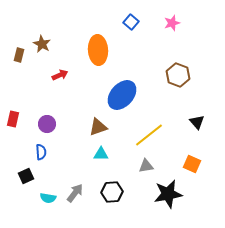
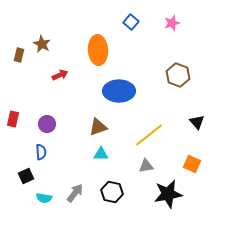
blue ellipse: moved 3 px left, 4 px up; rotated 48 degrees clockwise
black hexagon: rotated 15 degrees clockwise
cyan semicircle: moved 4 px left
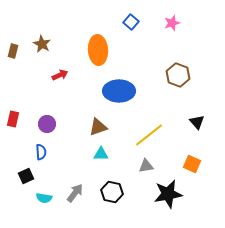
brown rectangle: moved 6 px left, 4 px up
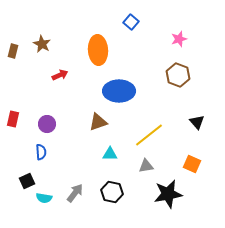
pink star: moved 7 px right, 16 px down
brown triangle: moved 5 px up
cyan triangle: moved 9 px right
black square: moved 1 px right, 5 px down
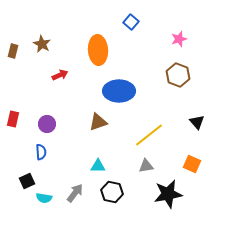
cyan triangle: moved 12 px left, 12 px down
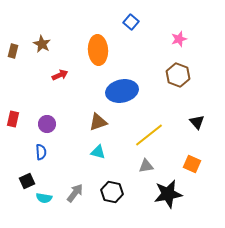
blue ellipse: moved 3 px right; rotated 12 degrees counterclockwise
cyan triangle: moved 14 px up; rotated 14 degrees clockwise
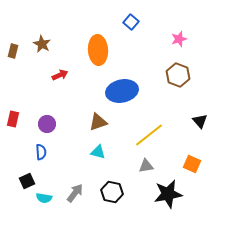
black triangle: moved 3 px right, 1 px up
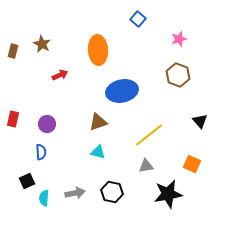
blue square: moved 7 px right, 3 px up
gray arrow: rotated 42 degrees clockwise
cyan semicircle: rotated 84 degrees clockwise
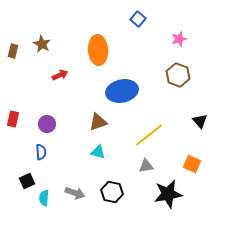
gray arrow: rotated 30 degrees clockwise
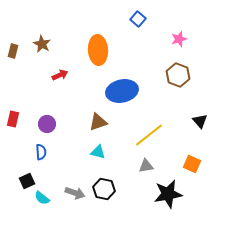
black hexagon: moved 8 px left, 3 px up
cyan semicircle: moved 2 px left; rotated 56 degrees counterclockwise
